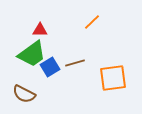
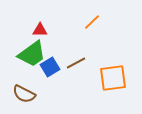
brown line: moved 1 px right; rotated 12 degrees counterclockwise
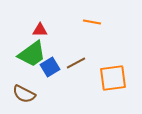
orange line: rotated 54 degrees clockwise
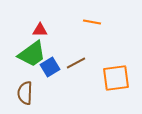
orange square: moved 3 px right
brown semicircle: moved 1 px right, 1 px up; rotated 65 degrees clockwise
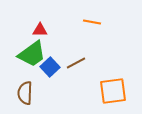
blue square: rotated 12 degrees counterclockwise
orange square: moved 3 px left, 13 px down
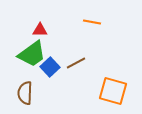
orange square: rotated 24 degrees clockwise
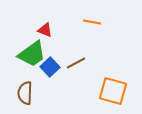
red triangle: moved 5 px right; rotated 21 degrees clockwise
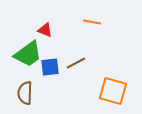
green trapezoid: moved 4 px left
blue square: rotated 36 degrees clockwise
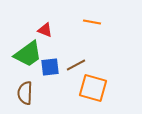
brown line: moved 2 px down
orange square: moved 20 px left, 3 px up
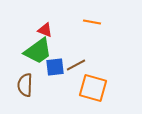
green trapezoid: moved 10 px right, 3 px up
blue square: moved 5 px right
brown semicircle: moved 8 px up
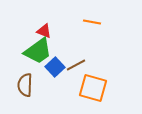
red triangle: moved 1 px left, 1 px down
blue square: rotated 36 degrees counterclockwise
